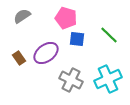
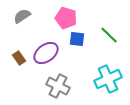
gray cross: moved 13 px left, 6 px down
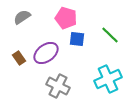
gray semicircle: moved 1 px down
green line: moved 1 px right
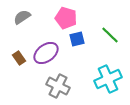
blue square: rotated 21 degrees counterclockwise
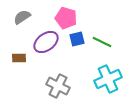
green line: moved 8 px left, 7 px down; rotated 18 degrees counterclockwise
purple ellipse: moved 11 px up
brown rectangle: rotated 56 degrees counterclockwise
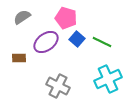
blue square: rotated 35 degrees counterclockwise
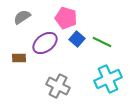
purple ellipse: moved 1 px left, 1 px down
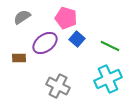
green line: moved 8 px right, 4 px down
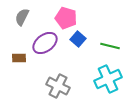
gray semicircle: rotated 30 degrees counterclockwise
blue square: moved 1 px right
green line: rotated 12 degrees counterclockwise
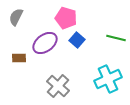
gray semicircle: moved 6 px left
blue square: moved 1 px left, 1 px down
green line: moved 6 px right, 8 px up
gray cross: rotated 15 degrees clockwise
